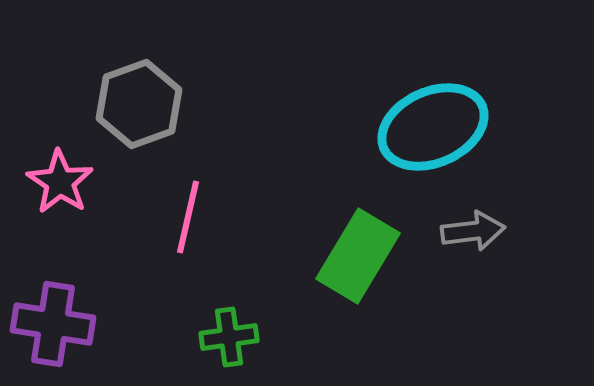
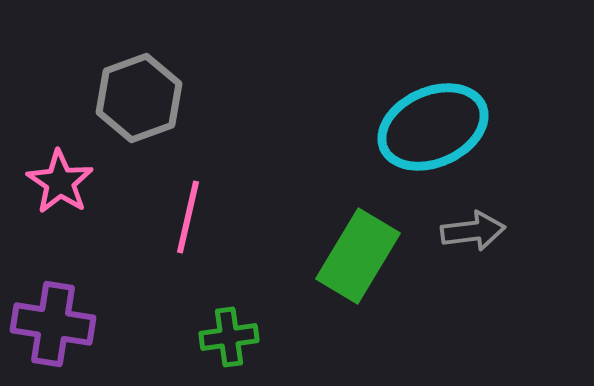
gray hexagon: moved 6 px up
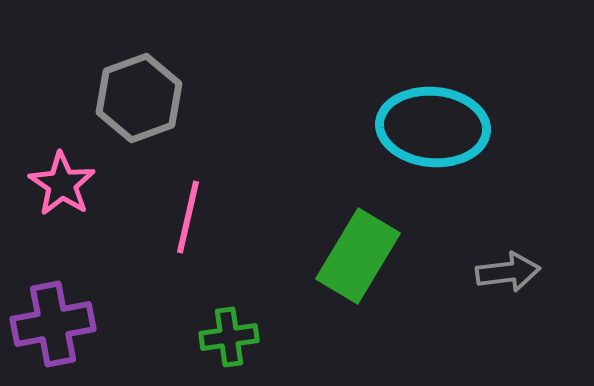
cyan ellipse: rotated 29 degrees clockwise
pink star: moved 2 px right, 2 px down
gray arrow: moved 35 px right, 41 px down
purple cross: rotated 20 degrees counterclockwise
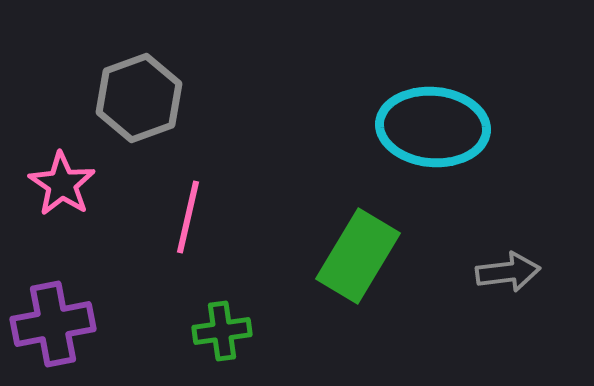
green cross: moved 7 px left, 6 px up
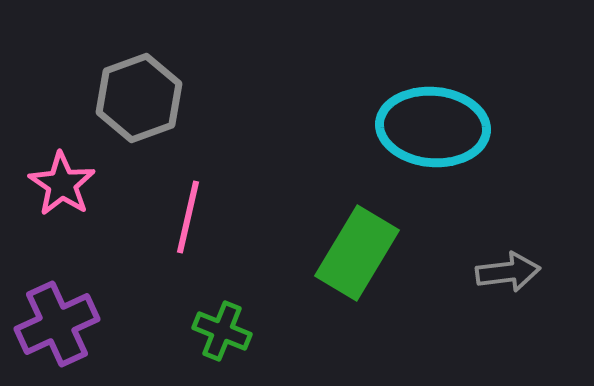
green rectangle: moved 1 px left, 3 px up
purple cross: moved 4 px right; rotated 14 degrees counterclockwise
green cross: rotated 30 degrees clockwise
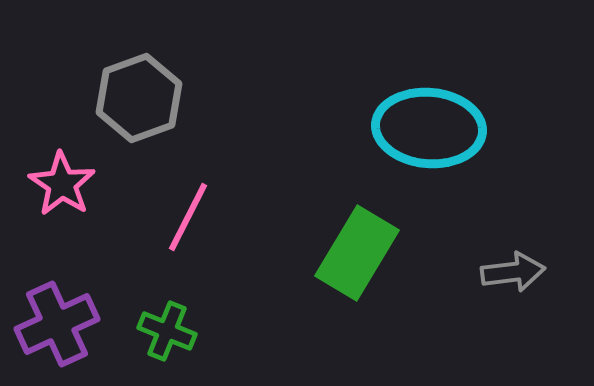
cyan ellipse: moved 4 px left, 1 px down
pink line: rotated 14 degrees clockwise
gray arrow: moved 5 px right
green cross: moved 55 px left
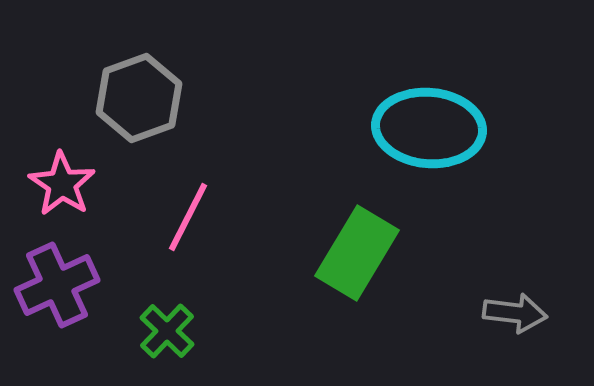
gray arrow: moved 2 px right, 41 px down; rotated 14 degrees clockwise
purple cross: moved 39 px up
green cross: rotated 22 degrees clockwise
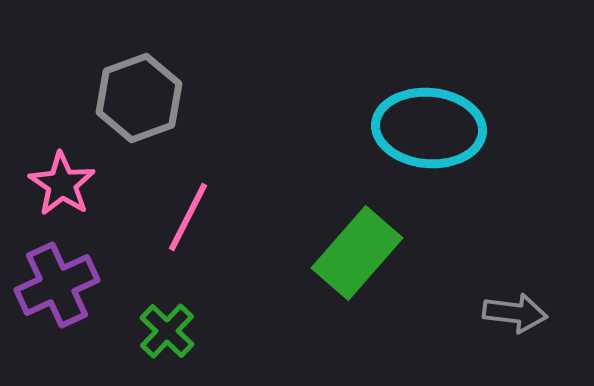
green rectangle: rotated 10 degrees clockwise
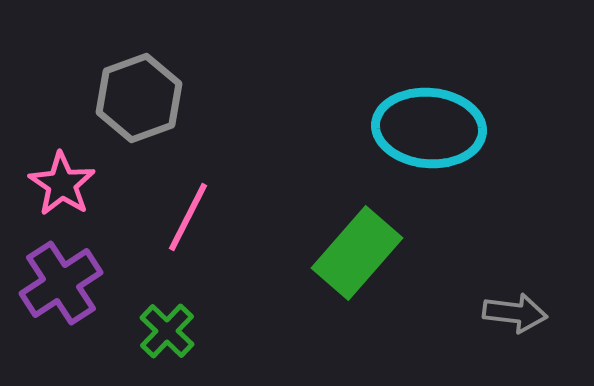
purple cross: moved 4 px right, 2 px up; rotated 8 degrees counterclockwise
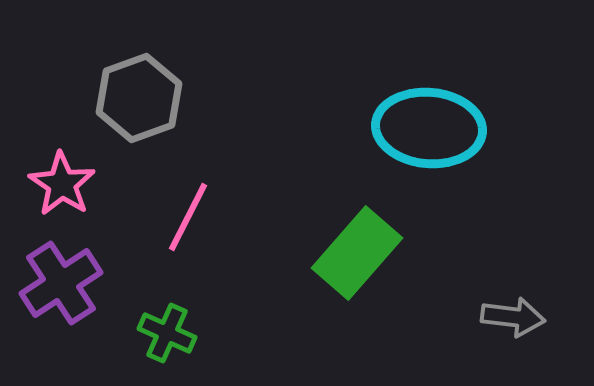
gray arrow: moved 2 px left, 4 px down
green cross: moved 2 px down; rotated 20 degrees counterclockwise
